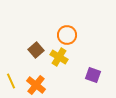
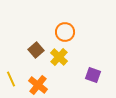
orange circle: moved 2 px left, 3 px up
yellow cross: rotated 12 degrees clockwise
yellow line: moved 2 px up
orange cross: moved 2 px right
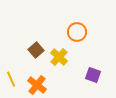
orange circle: moved 12 px right
orange cross: moved 1 px left
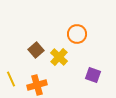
orange circle: moved 2 px down
orange cross: rotated 36 degrees clockwise
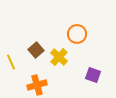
yellow line: moved 17 px up
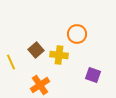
yellow cross: moved 2 px up; rotated 36 degrees counterclockwise
orange cross: moved 3 px right; rotated 18 degrees counterclockwise
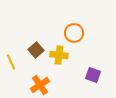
orange circle: moved 3 px left, 1 px up
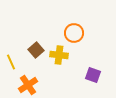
orange cross: moved 12 px left
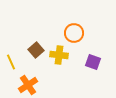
purple square: moved 13 px up
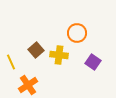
orange circle: moved 3 px right
purple square: rotated 14 degrees clockwise
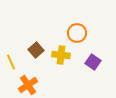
yellow cross: moved 2 px right
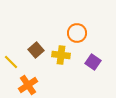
yellow line: rotated 21 degrees counterclockwise
